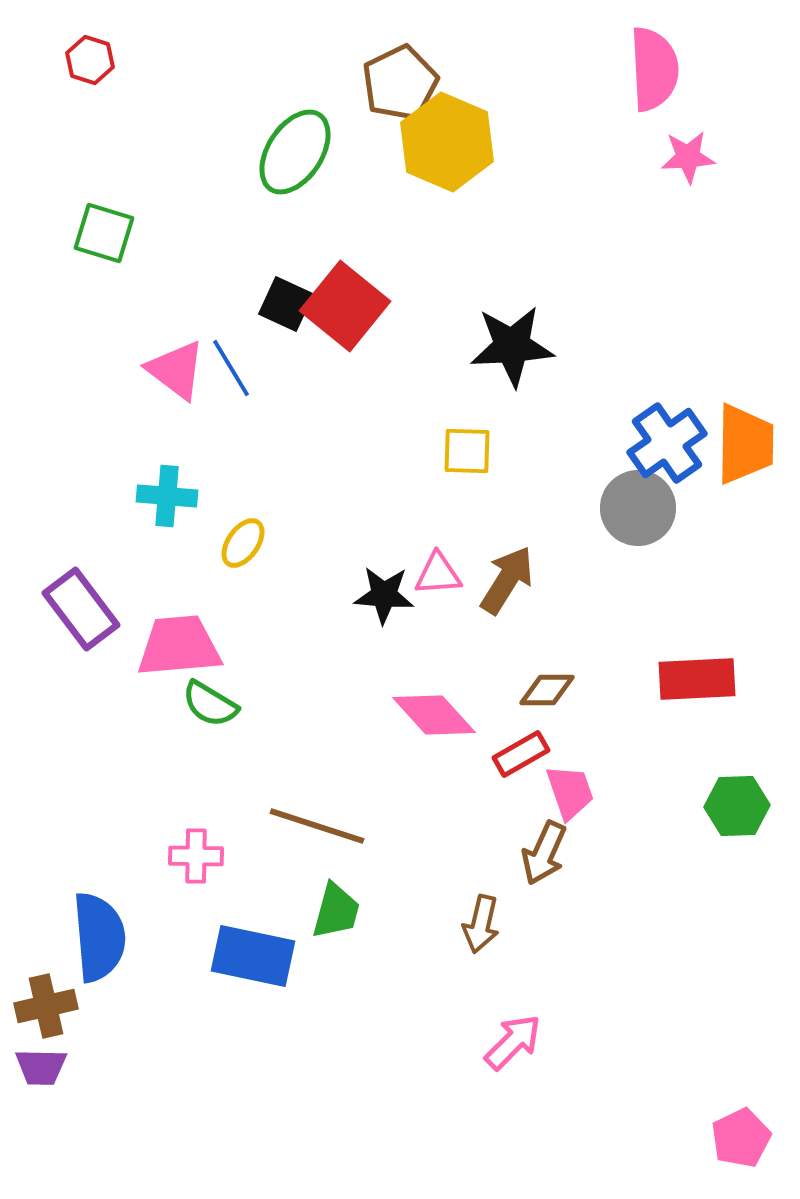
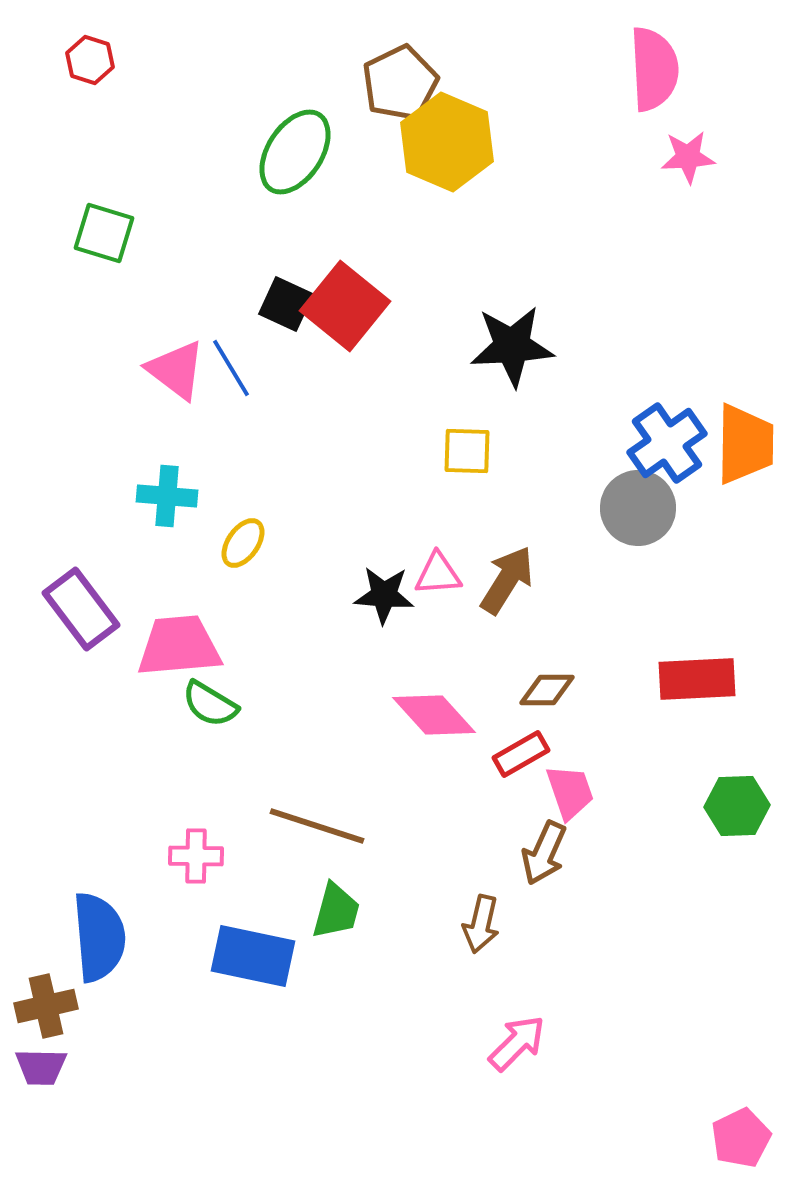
pink arrow at (513, 1042): moved 4 px right, 1 px down
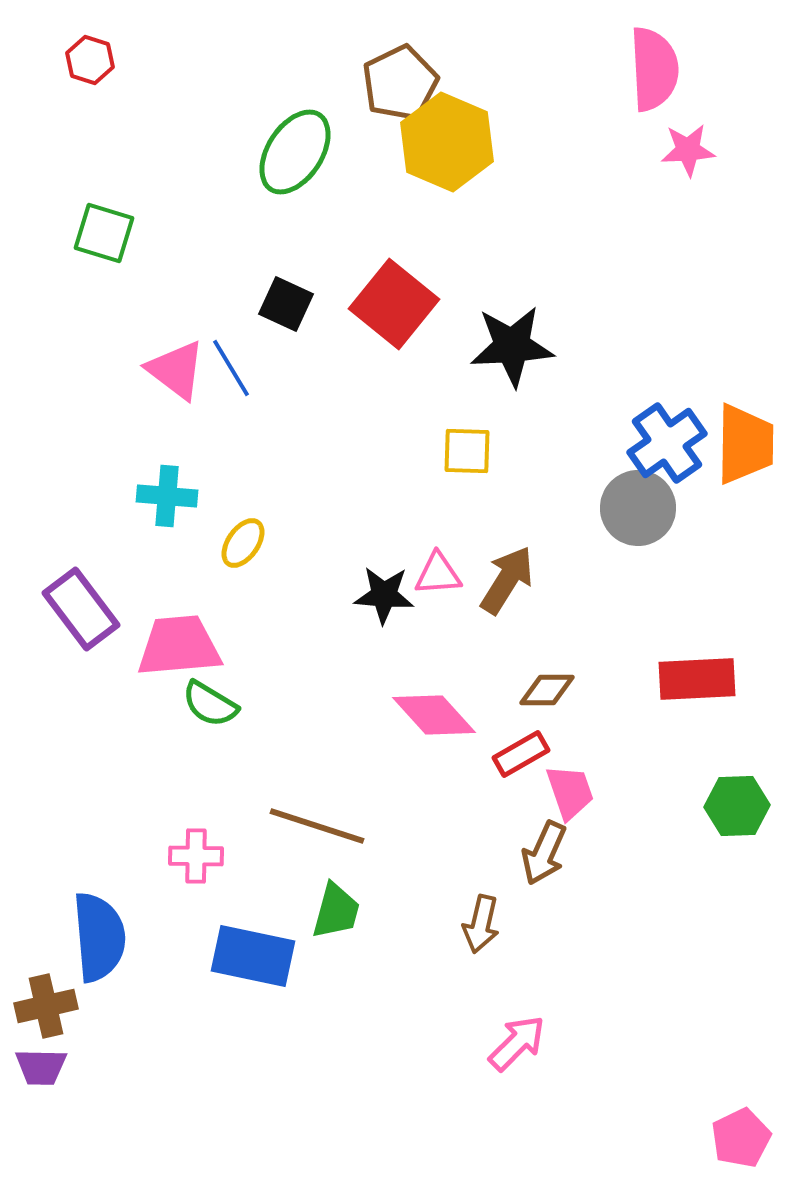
pink star at (688, 157): moved 7 px up
red square at (345, 306): moved 49 px right, 2 px up
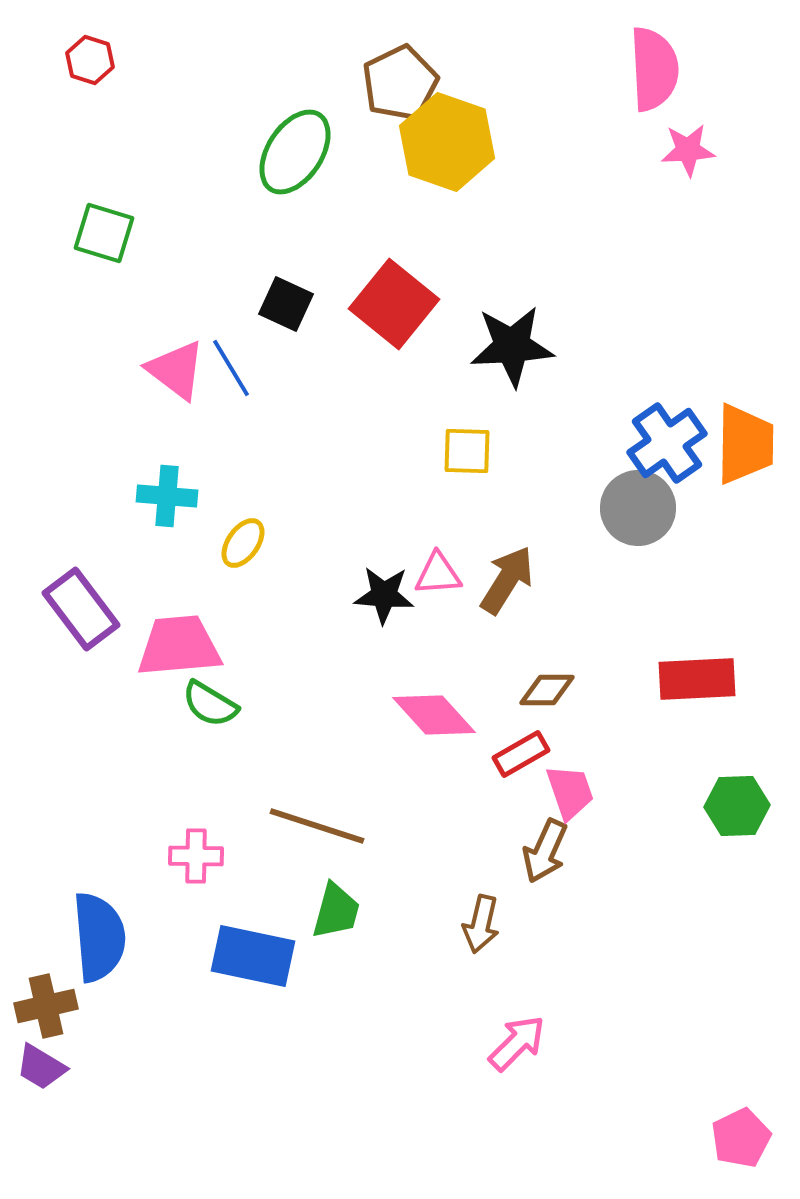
yellow hexagon at (447, 142): rotated 4 degrees counterclockwise
brown arrow at (544, 853): moved 1 px right, 2 px up
purple trapezoid at (41, 1067): rotated 30 degrees clockwise
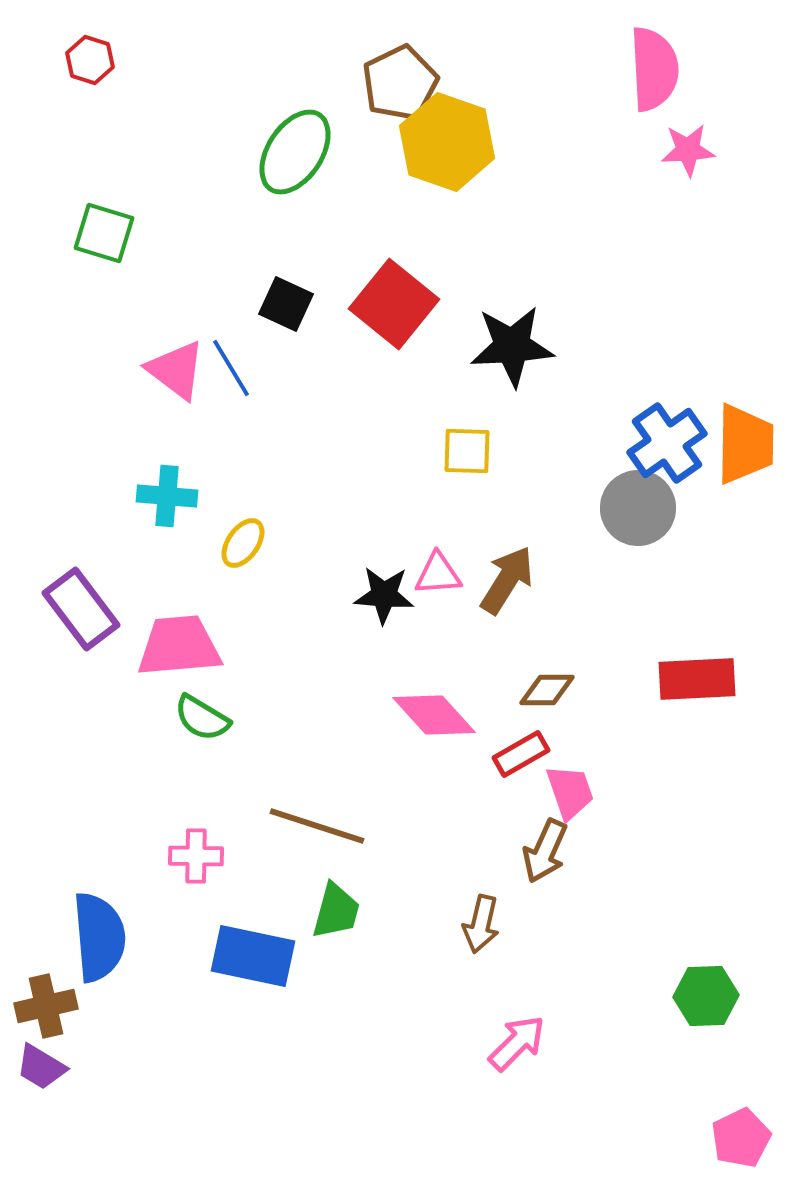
green semicircle at (210, 704): moved 8 px left, 14 px down
green hexagon at (737, 806): moved 31 px left, 190 px down
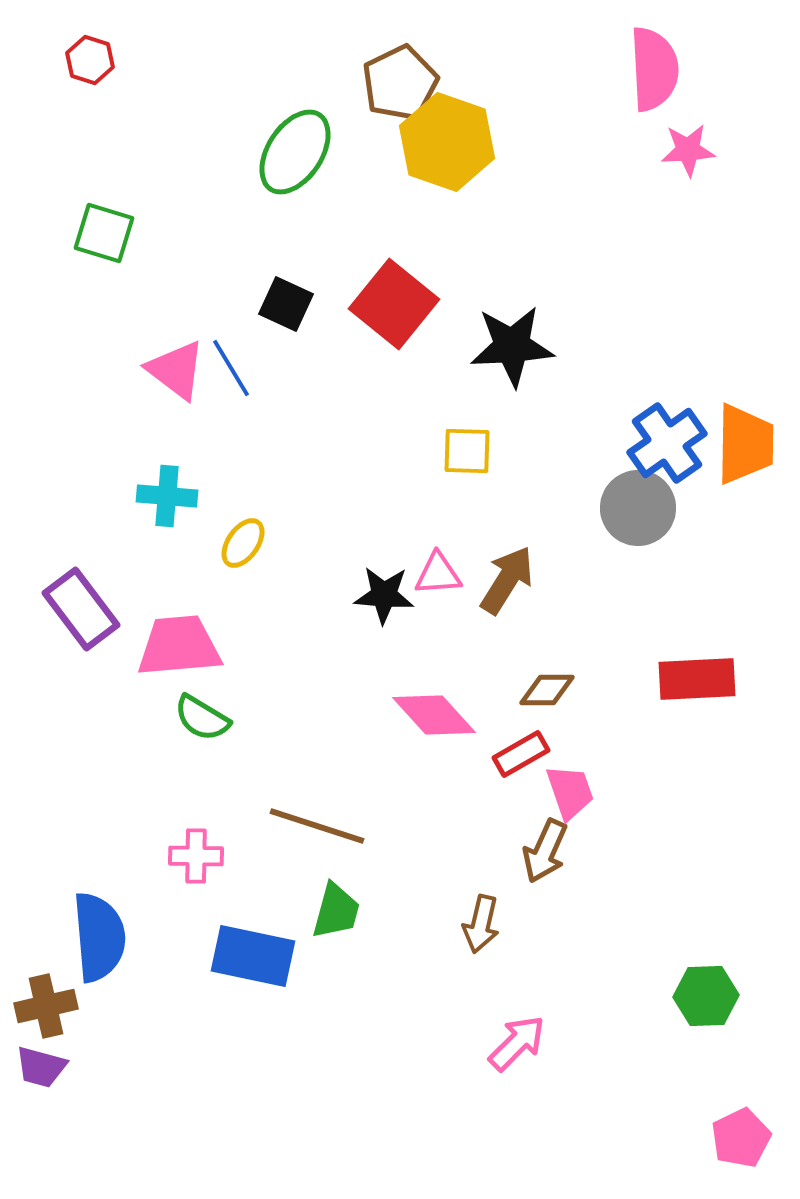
purple trapezoid at (41, 1067): rotated 16 degrees counterclockwise
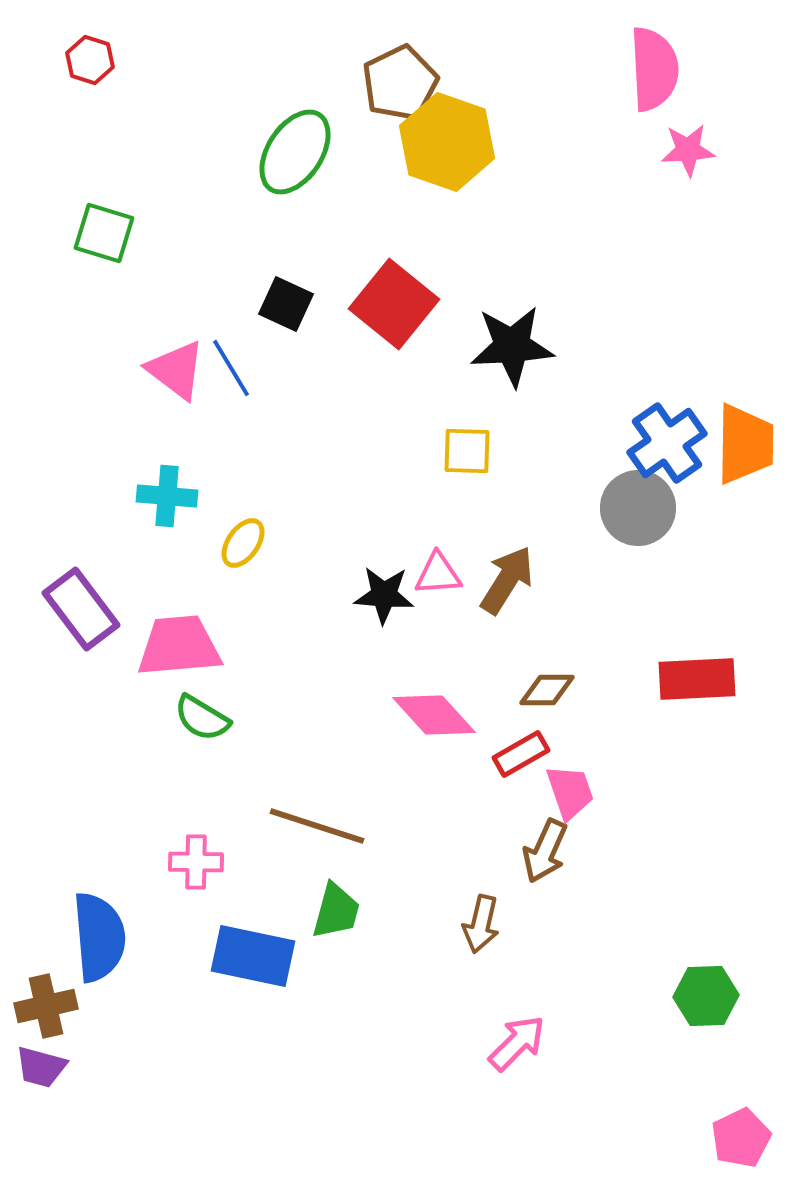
pink cross at (196, 856): moved 6 px down
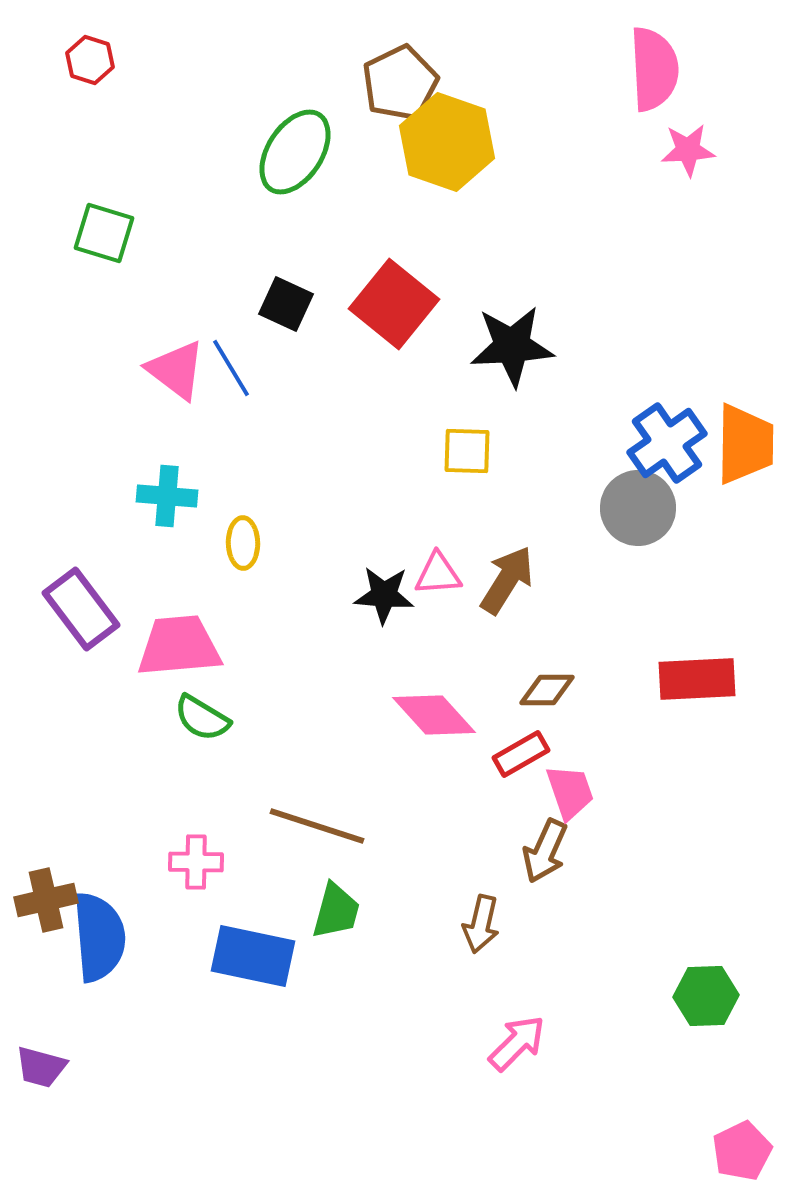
yellow ellipse at (243, 543): rotated 36 degrees counterclockwise
brown cross at (46, 1006): moved 106 px up
pink pentagon at (741, 1138): moved 1 px right, 13 px down
